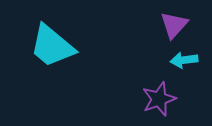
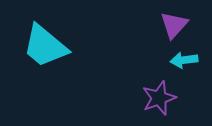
cyan trapezoid: moved 7 px left
purple star: moved 1 px up
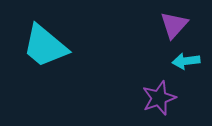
cyan arrow: moved 2 px right, 1 px down
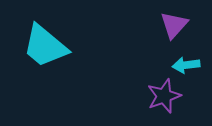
cyan arrow: moved 4 px down
purple star: moved 5 px right, 2 px up
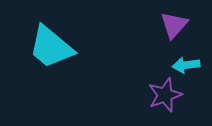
cyan trapezoid: moved 6 px right, 1 px down
purple star: moved 1 px right, 1 px up
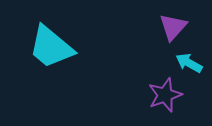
purple triangle: moved 1 px left, 2 px down
cyan arrow: moved 3 px right, 2 px up; rotated 36 degrees clockwise
